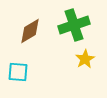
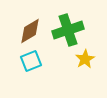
green cross: moved 6 px left, 5 px down
cyan square: moved 13 px right, 11 px up; rotated 25 degrees counterclockwise
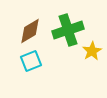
yellow star: moved 7 px right, 8 px up
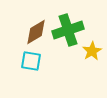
brown diamond: moved 6 px right, 1 px down
cyan square: rotated 30 degrees clockwise
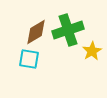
cyan square: moved 2 px left, 2 px up
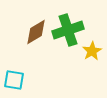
cyan square: moved 15 px left, 21 px down
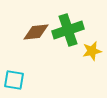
brown diamond: rotated 24 degrees clockwise
yellow star: rotated 18 degrees clockwise
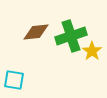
green cross: moved 3 px right, 6 px down
yellow star: rotated 24 degrees counterclockwise
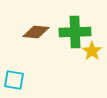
brown diamond: rotated 12 degrees clockwise
green cross: moved 4 px right, 4 px up; rotated 16 degrees clockwise
